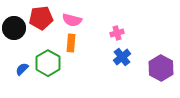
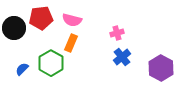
orange rectangle: rotated 18 degrees clockwise
green hexagon: moved 3 px right
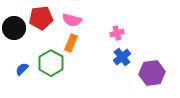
purple hexagon: moved 9 px left, 5 px down; rotated 25 degrees clockwise
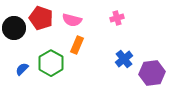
red pentagon: rotated 25 degrees clockwise
pink cross: moved 15 px up
orange rectangle: moved 6 px right, 2 px down
blue cross: moved 2 px right, 2 px down
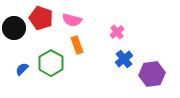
pink cross: moved 14 px down; rotated 24 degrees counterclockwise
orange rectangle: rotated 42 degrees counterclockwise
purple hexagon: moved 1 px down
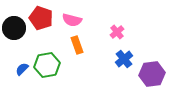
green hexagon: moved 4 px left, 2 px down; rotated 20 degrees clockwise
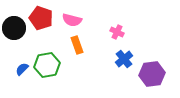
pink cross: rotated 24 degrees counterclockwise
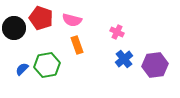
purple hexagon: moved 3 px right, 9 px up
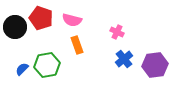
black circle: moved 1 px right, 1 px up
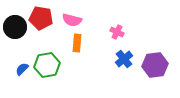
red pentagon: rotated 10 degrees counterclockwise
orange rectangle: moved 2 px up; rotated 24 degrees clockwise
